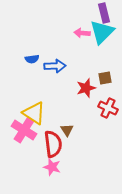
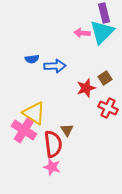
brown square: rotated 24 degrees counterclockwise
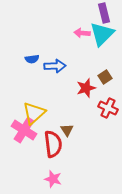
cyan triangle: moved 2 px down
brown square: moved 1 px up
yellow triangle: rotated 45 degrees clockwise
pink star: moved 1 px right, 12 px down
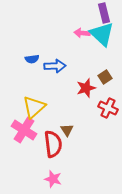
cyan triangle: rotated 32 degrees counterclockwise
yellow triangle: moved 6 px up
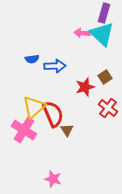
purple rectangle: rotated 30 degrees clockwise
red star: moved 1 px left, 1 px up
red cross: rotated 12 degrees clockwise
red semicircle: moved 30 px up; rotated 16 degrees counterclockwise
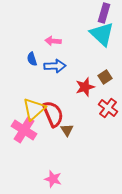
pink arrow: moved 29 px left, 8 px down
blue semicircle: rotated 80 degrees clockwise
yellow triangle: moved 2 px down
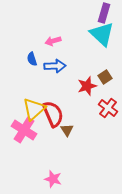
pink arrow: rotated 21 degrees counterclockwise
red star: moved 2 px right, 1 px up
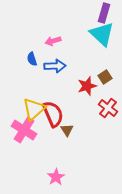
pink star: moved 3 px right, 2 px up; rotated 24 degrees clockwise
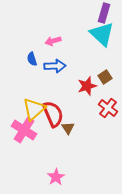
brown triangle: moved 1 px right, 2 px up
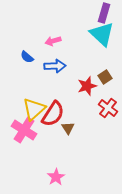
blue semicircle: moved 5 px left, 2 px up; rotated 32 degrees counterclockwise
red semicircle: rotated 56 degrees clockwise
